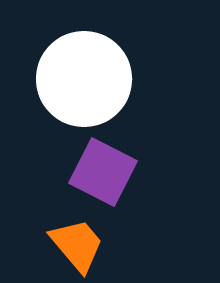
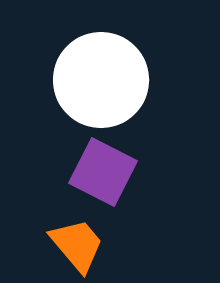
white circle: moved 17 px right, 1 px down
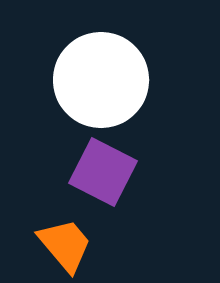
orange trapezoid: moved 12 px left
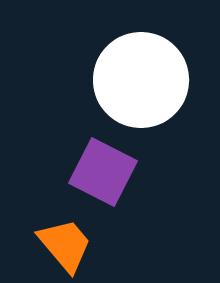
white circle: moved 40 px right
